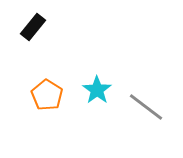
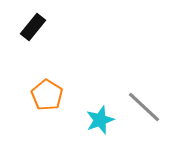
cyan star: moved 3 px right, 30 px down; rotated 16 degrees clockwise
gray line: moved 2 px left; rotated 6 degrees clockwise
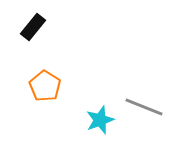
orange pentagon: moved 2 px left, 9 px up
gray line: rotated 21 degrees counterclockwise
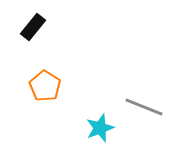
cyan star: moved 8 px down
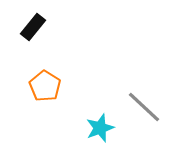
gray line: rotated 21 degrees clockwise
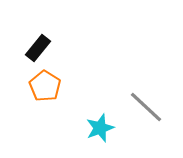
black rectangle: moved 5 px right, 21 px down
gray line: moved 2 px right
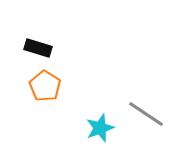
black rectangle: rotated 68 degrees clockwise
gray line: moved 7 px down; rotated 9 degrees counterclockwise
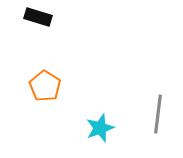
black rectangle: moved 31 px up
gray line: moved 12 px right; rotated 63 degrees clockwise
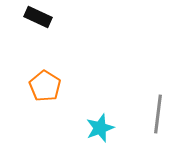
black rectangle: rotated 8 degrees clockwise
